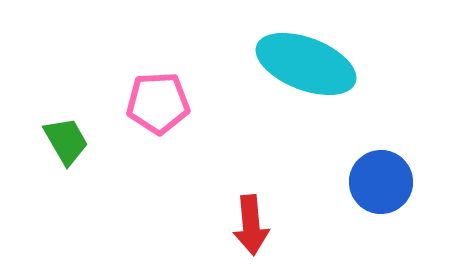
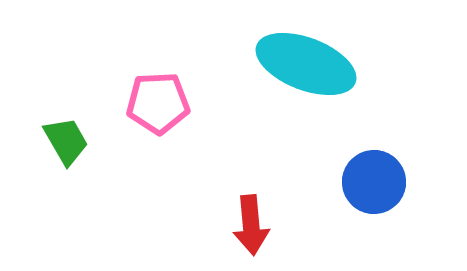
blue circle: moved 7 px left
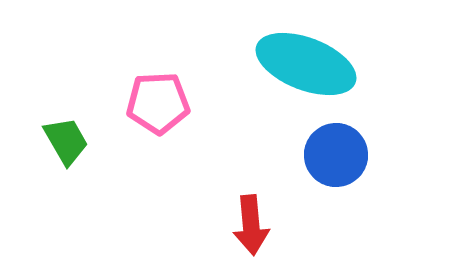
blue circle: moved 38 px left, 27 px up
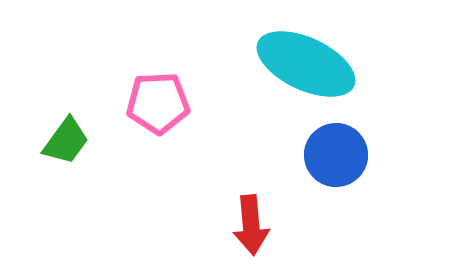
cyan ellipse: rotated 4 degrees clockwise
green trapezoid: rotated 66 degrees clockwise
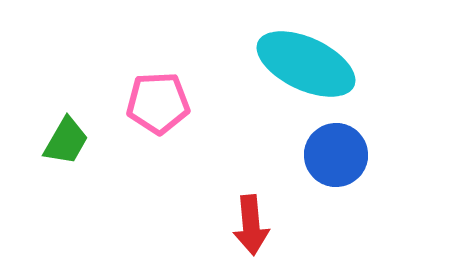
green trapezoid: rotated 6 degrees counterclockwise
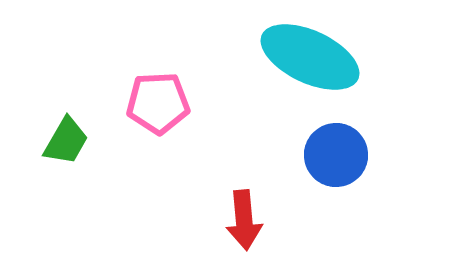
cyan ellipse: moved 4 px right, 7 px up
red arrow: moved 7 px left, 5 px up
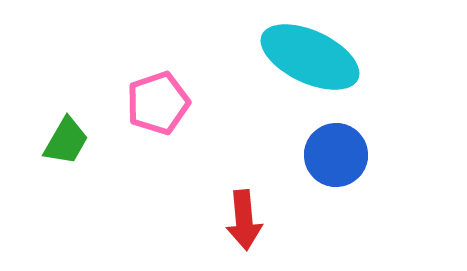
pink pentagon: rotated 16 degrees counterclockwise
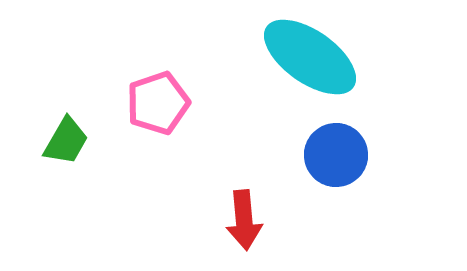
cyan ellipse: rotated 10 degrees clockwise
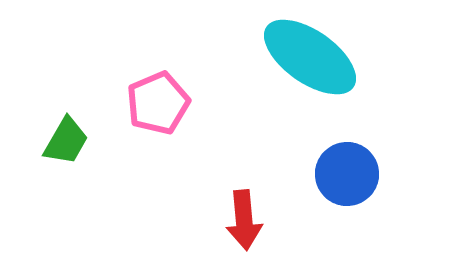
pink pentagon: rotated 4 degrees counterclockwise
blue circle: moved 11 px right, 19 px down
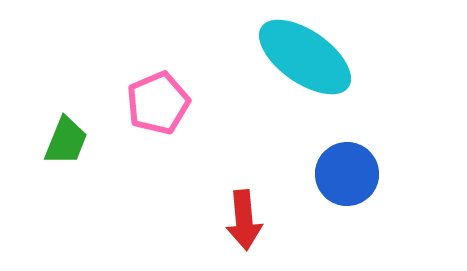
cyan ellipse: moved 5 px left
green trapezoid: rotated 8 degrees counterclockwise
